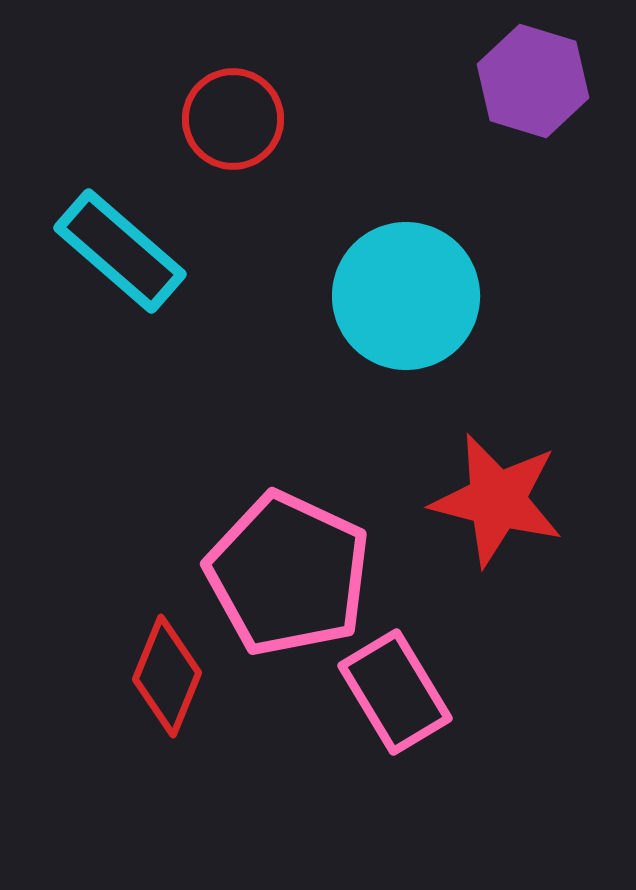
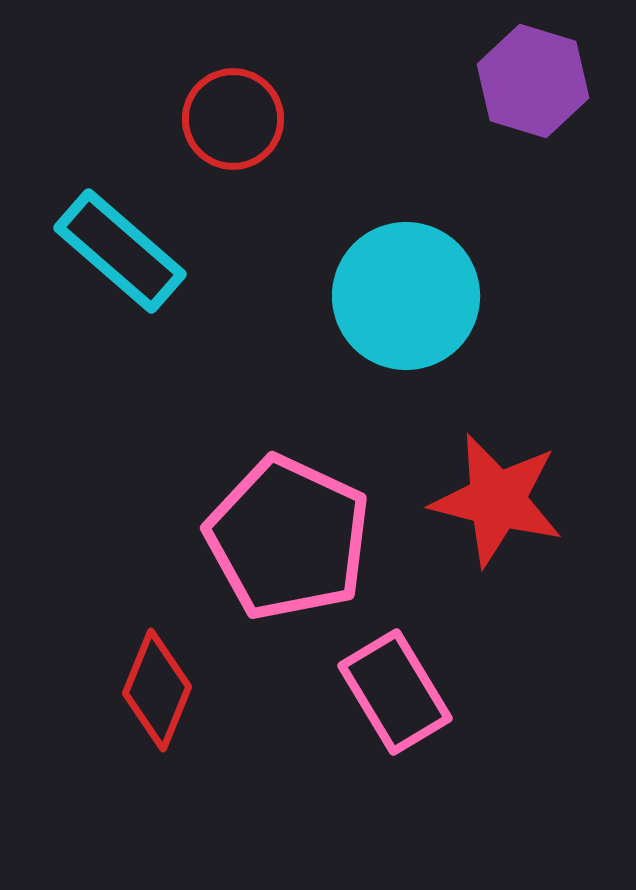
pink pentagon: moved 36 px up
red diamond: moved 10 px left, 14 px down
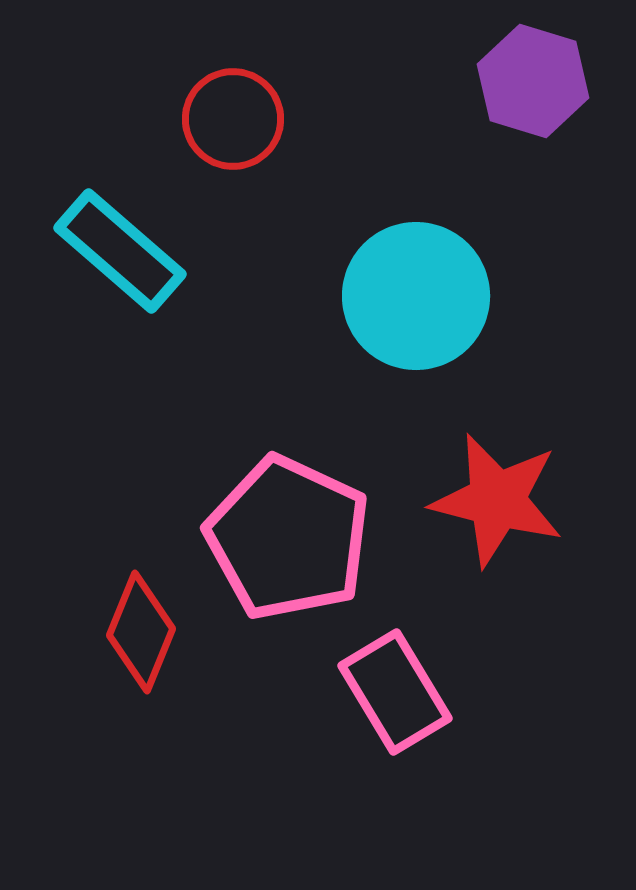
cyan circle: moved 10 px right
red diamond: moved 16 px left, 58 px up
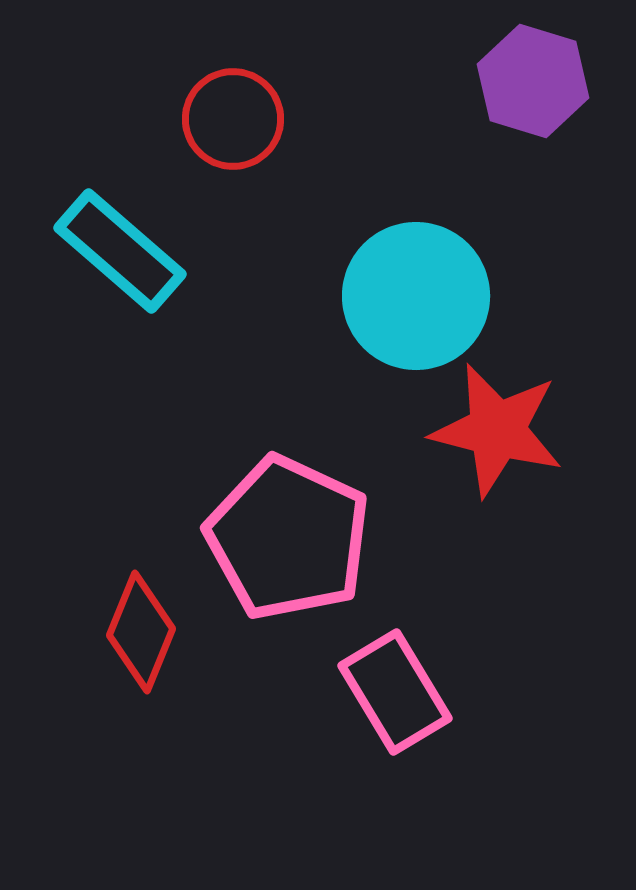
red star: moved 70 px up
